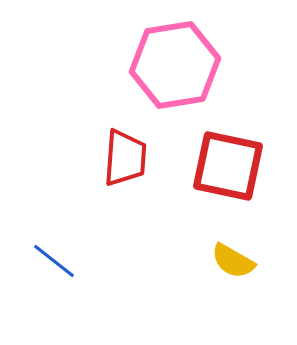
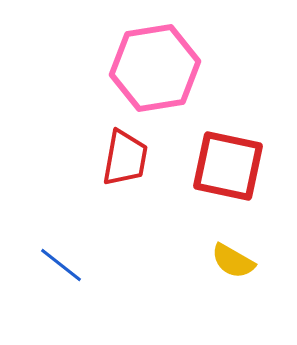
pink hexagon: moved 20 px left, 3 px down
red trapezoid: rotated 6 degrees clockwise
blue line: moved 7 px right, 4 px down
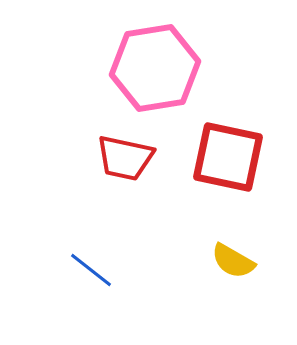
red trapezoid: rotated 92 degrees clockwise
red square: moved 9 px up
blue line: moved 30 px right, 5 px down
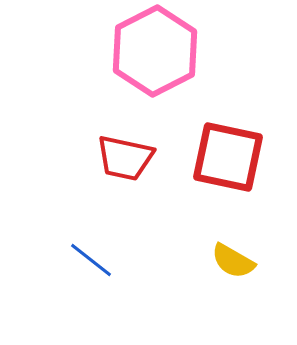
pink hexagon: moved 17 px up; rotated 18 degrees counterclockwise
blue line: moved 10 px up
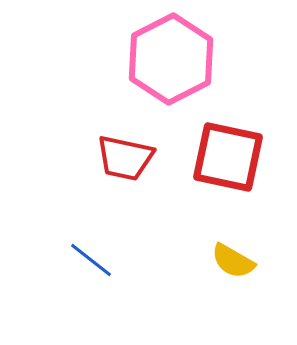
pink hexagon: moved 16 px right, 8 px down
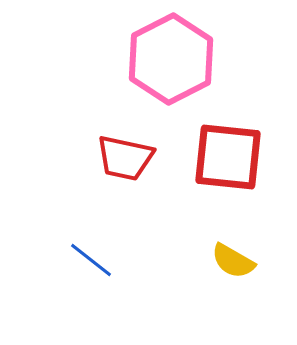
red square: rotated 6 degrees counterclockwise
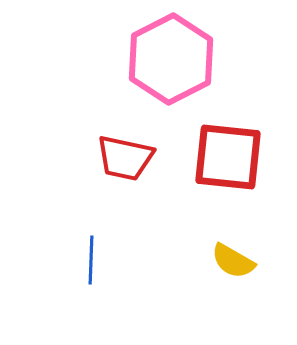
blue line: rotated 54 degrees clockwise
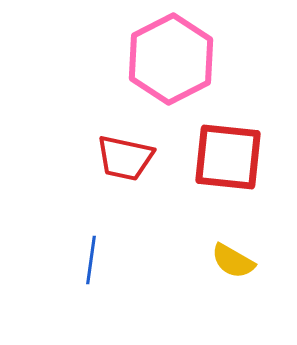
blue line: rotated 6 degrees clockwise
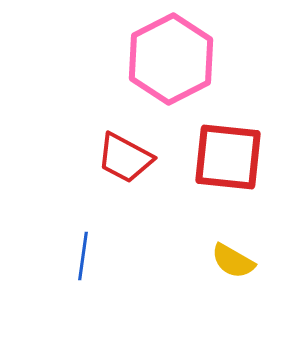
red trapezoid: rotated 16 degrees clockwise
blue line: moved 8 px left, 4 px up
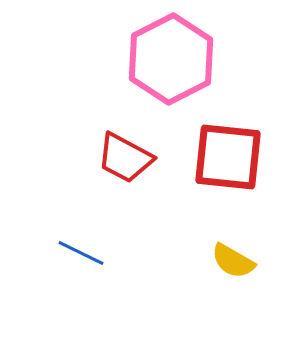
blue line: moved 2 px left, 3 px up; rotated 72 degrees counterclockwise
